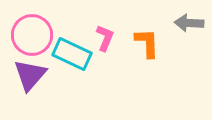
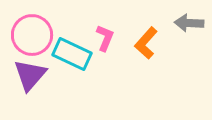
orange L-shape: moved 1 px left; rotated 136 degrees counterclockwise
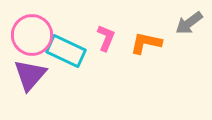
gray arrow: rotated 40 degrees counterclockwise
pink L-shape: moved 1 px right
orange L-shape: rotated 60 degrees clockwise
cyan rectangle: moved 6 px left, 3 px up
